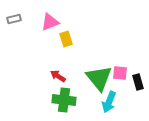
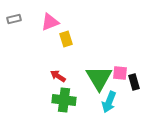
green triangle: rotated 8 degrees clockwise
black rectangle: moved 4 px left
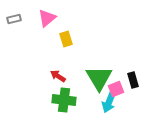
pink triangle: moved 3 px left, 4 px up; rotated 18 degrees counterclockwise
pink square: moved 4 px left, 16 px down; rotated 28 degrees counterclockwise
black rectangle: moved 1 px left, 2 px up
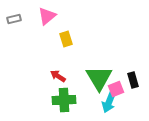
pink triangle: moved 2 px up
green cross: rotated 10 degrees counterclockwise
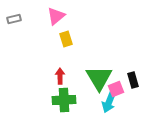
pink triangle: moved 9 px right
red arrow: moved 2 px right; rotated 56 degrees clockwise
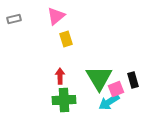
cyan arrow: rotated 35 degrees clockwise
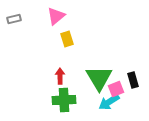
yellow rectangle: moved 1 px right
